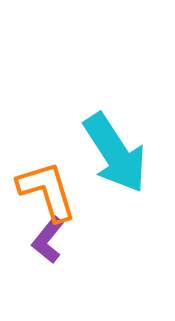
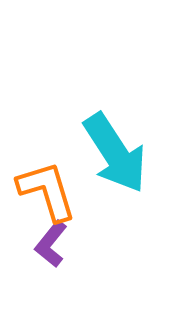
purple L-shape: moved 3 px right, 4 px down
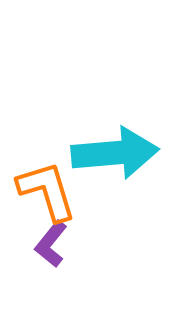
cyan arrow: rotated 62 degrees counterclockwise
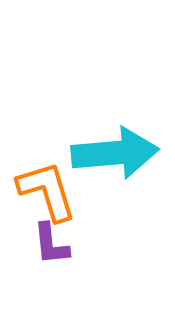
purple L-shape: rotated 45 degrees counterclockwise
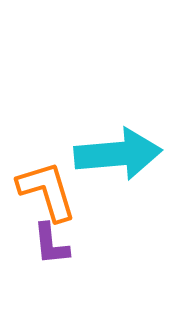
cyan arrow: moved 3 px right, 1 px down
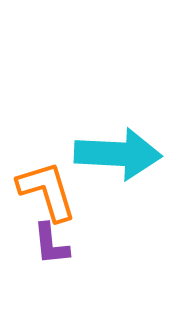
cyan arrow: rotated 8 degrees clockwise
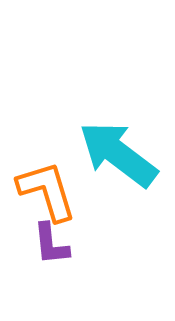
cyan arrow: rotated 146 degrees counterclockwise
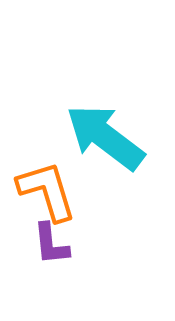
cyan arrow: moved 13 px left, 17 px up
